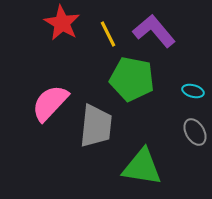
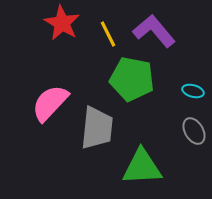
gray trapezoid: moved 1 px right, 2 px down
gray ellipse: moved 1 px left, 1 px up
green triangle: rotated 12 degrees counterclockwise
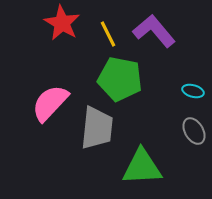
green pentagon: moved 12 px left
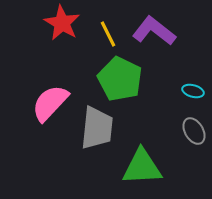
purple L-shape: rotated 12 degrees counterclockwise
green pentagon: rotated 15 degrees clockwise
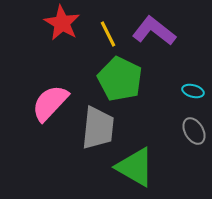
gray trapezoid: moved 1 px right
green triangle: moved 7 px left; rotated 33 degrees clockwise
